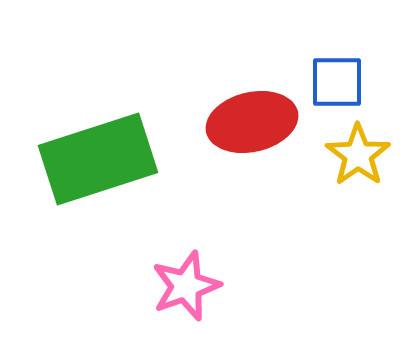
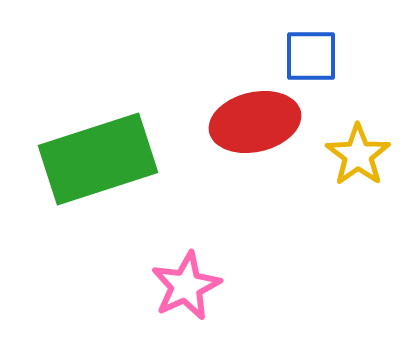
blue square: moved 26 px left, 26 px up
red ellipse: moved 3 px right
pink star: rotated 6 degrees counterclockwise
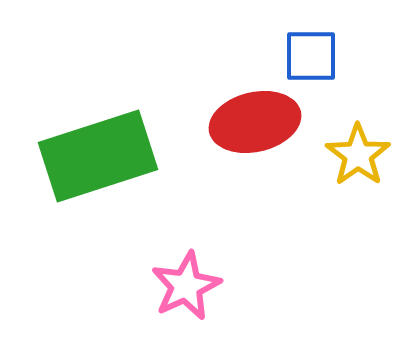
green rectangle: moved 3 px up
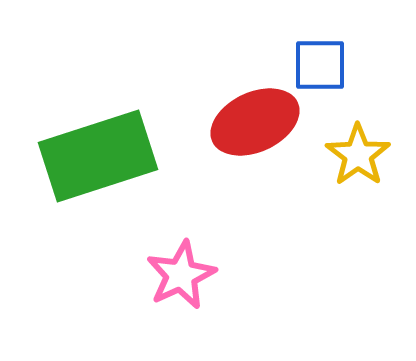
blue square: moved 9 px right, 9 px down
red ellipse: rotated 12 degrees counterclockwise
pink star: moved 5 px left, 11 px up
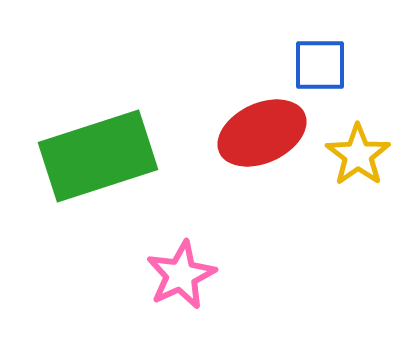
red ellipse: moved 7 px right, 11 px down
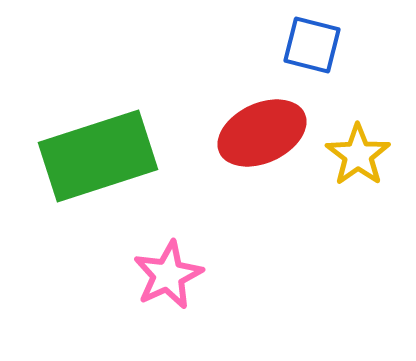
blue square: moved 8 px left, 20 px up; rotated 14 degrees clockwise
pink star: moved 13 px left
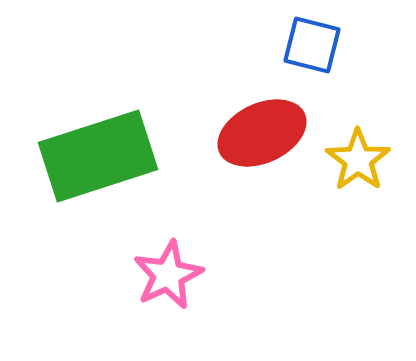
yellow star: moved 5 px down
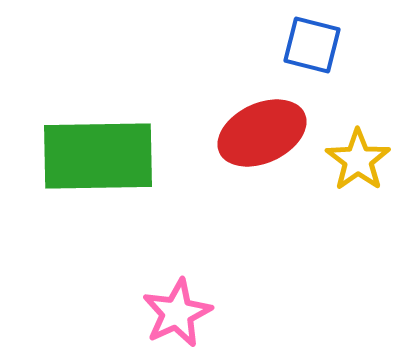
green rectangle: rotated 17 degrees clockwise
pink star: moved 9 px right, 38 px down
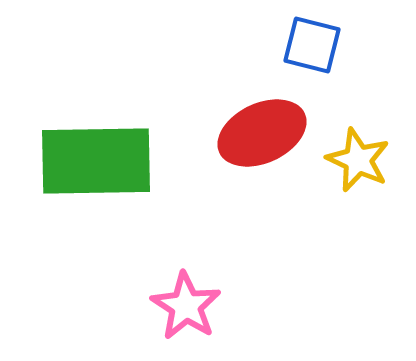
green rectangle: moved 2 px left, 5 px down
yellow star: rotated 12 degrees counterclockwise
pink star: moved 9 px right, 7 px up; rotated 14 degrees counterclockwise
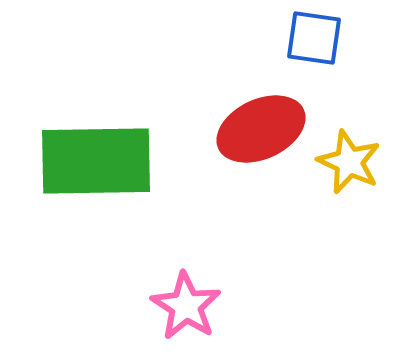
blue square: moved 2 px right, 7 px up; rotated 6 degrees counterclockwise
red ellipse: moved 1 px left, 4 px up
yellow star: moved 9 px left, 2 px down
